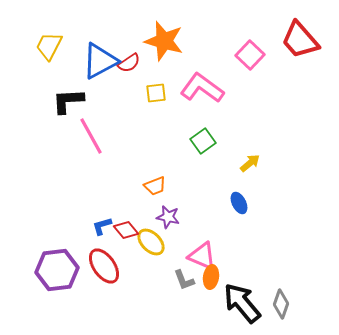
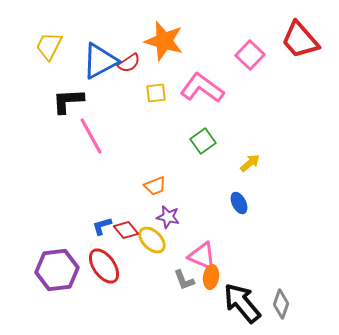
yellow ellipse: moved 1 px right, 2 px up
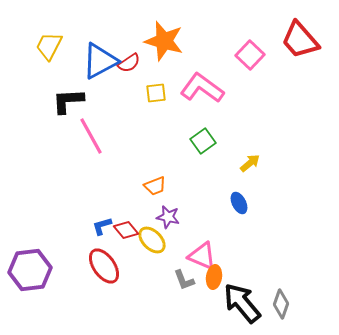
purple hexagon: moved 27 px left
orange ellipse: moved 3 px right
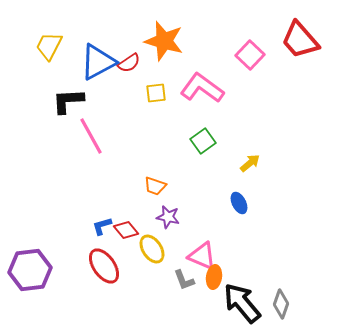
blue triangle: moved 2 px left, 1 px down
orange trapezoid: rotated 40 degrees clockwise
yellow ellipse: moved 9 px down; rotated 12 degrees clockwise
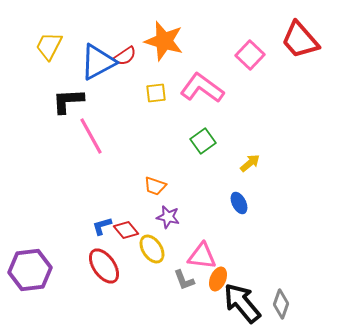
red semicircle: moved 4 px left, 7 px up
pink triangle: rotated 16 degrees counterclockwise
orange ellipse: moved 4 px right, 2 px down; rotated 15 degrees clockwise
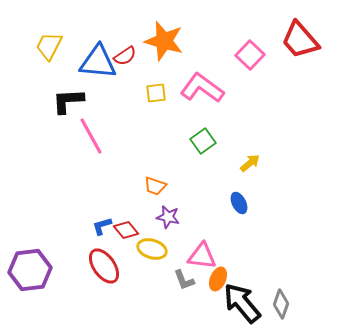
blue triangle: rotated 33 degrees clockwise
yellow ellipse: rotated 40 degrees counterclockwise
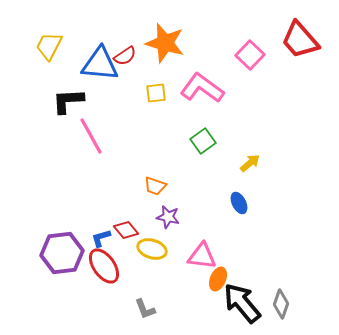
orange star: moved 1 px right, 2 px down
blue triangle: moved 2 px right, 2 px down
blue L-shape: moved 1 px left, 12 px down
purple hexagon: moved 32 px right, 17 px up
gray L-shape: moved 39 px left, 29 px down
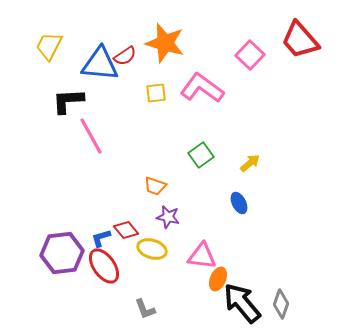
green square: moved 2 px left, 14 px down
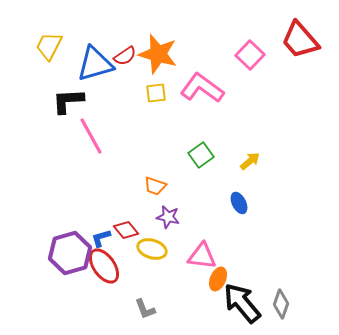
orange star: moved 7 px left, 11 px down
blue triangle: moved 5 px left; rotated 21 degrees counterclockwise
yellow arrow: moved 2 px up
purple hexagon: moved 8 px right; rotated 9 degrees counterclockwise
